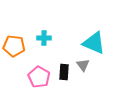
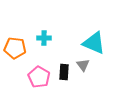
orange pentagon: moved 1 px right, 2 px down
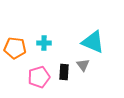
cyan cross: moved 5 px down
cyan triangle: moved 1 px left, 1 px up
pink pentagon: rotated 25 degrees clockwise
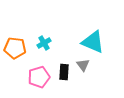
cyan cross: rotated 32 degrees counterclockwise
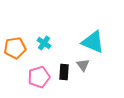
cyan cross: rotated 24 degrees counterclockwise
orange pentagon: rotated 15 degrees counterclockwise
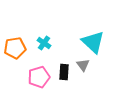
cyan triangle: rotated 20 degrees clockwise
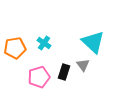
black rectangle: rotated 14 degrees clockwise
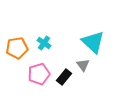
orange pentagon: moved 2 px right
black rectangle: moved 5 px down; rotated 21 degrees clockwise
pink pentagon: moved 3 px up
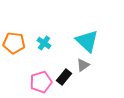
cyan triangle: moved 6 px left, 1 px up
orange pentagon: moved 3 px left, 5 px up; rotated 15 degrees clockwise
gray triangle: rotated 32 degrees clockwise
pink pentagon: moved 2 px right, 8 px down
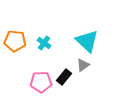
orange pentagon: moved 1 px right, 2 px up
pink pentagon: rotated 15 degrees clockwise
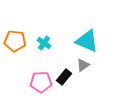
cyan triangle: rotated 20 degrees counterclockwise
